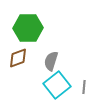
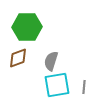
green hexagon: moved 1 px left, 1 px up
cyan square: rotated 28 degrees clockwise
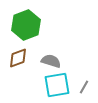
green hexagon: moved 1 px left, 2 px up; rotated 20 degrees counterclockwise
gray semicircle: rotated 90 degrees clockwise
gray line: rotated 24 degrees clockwise
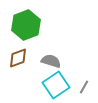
cyan square: moved 1 px left; rotated 24 degrees counterclockwise
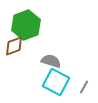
brown diamond: moved 4 px left, 12 px up
cyan square: moved 3 px up; rotated 28 degrees counterclockwise
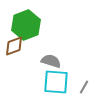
cyan square: rotated 24 degrees counterclockwise
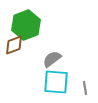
brown diamond: moved 1 px up
gray semicircle: moved 1 px right, 2 px up; rotated 54 degrees counterclockwise
gray line: moved 1 px right, 1 px down; rotated 40 degrees counterclockwise
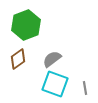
brown diamond: moved 4 px right, 14 px down; rotated 15 degrees counterclockwise
cyan square: moved 1 px left, 2 px down; rotated 16 degrees clockwise
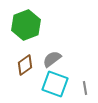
brown diamond: moved 7 px right, 6 px down
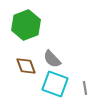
gray semicircle: rotated 96 degrees counterclockwise
brown diamond: moved 1 px right, 1 px down; rotated 75 degrees counterclockwise
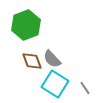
brown diamond: moved 6 px right, 5 px up
cyan square: rotated 12 degrees clockwise
gray line: rotated 24 degrees counterclockwise
